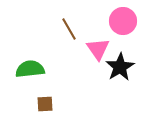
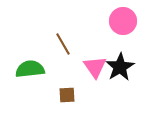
brown line: moved 6 px left, 15 px down
pink triangle: moved 3 px left, 18 px down
brown square: moved 22 px right, 9 px up
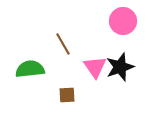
black star: rotated 12 degrees clockwise
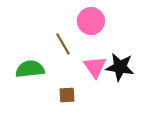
pink circle: moved 32 px left
black star: rotated 28 degrees clockwise
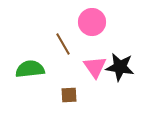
pink circle: moved 1 px right, 1 px down
brown square: moved 2 px right
